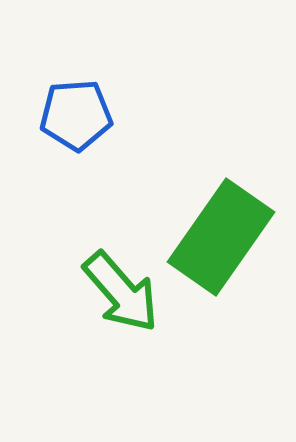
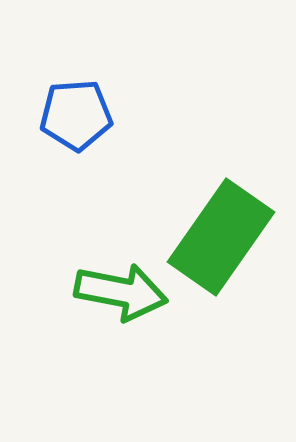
green arrow: rotated 38 degrees counterclockwise
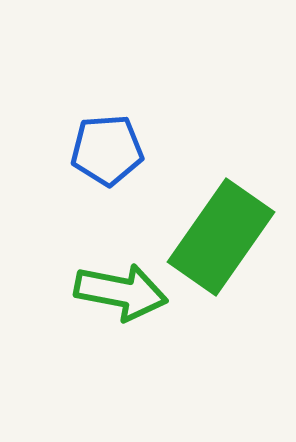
blue pentagon: moved 31 px right, 35 px down
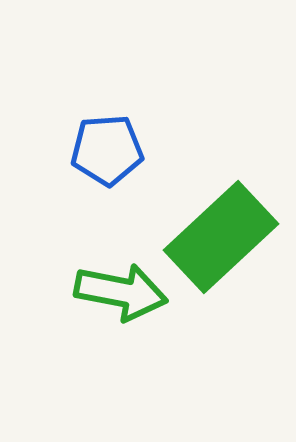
green rectangle: rotated 12 degrees clockwise
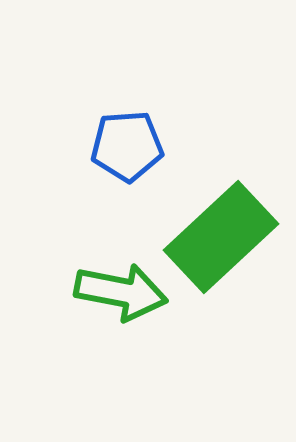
blue pentagon: moved 20 px right, 4 px up
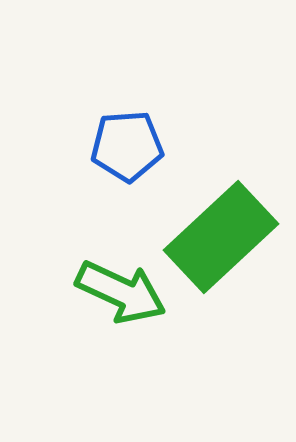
green arrow: rotated 14 degrees clockwise
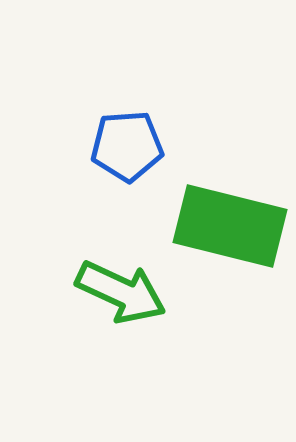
green rectangle: moved 9 px right, 11 px up; rotated 57 degrees clockwise
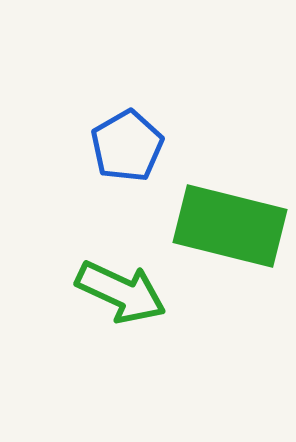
blue pentagon: rotated 26 degrees counterclockwise
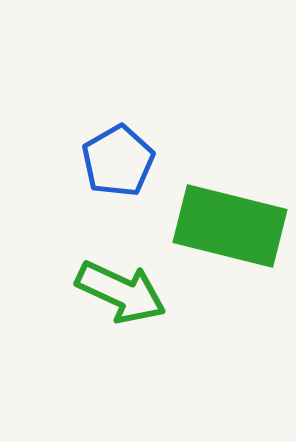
blue pentagon: moved 9 px left, 15 px down
